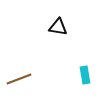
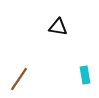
brown line: rotated 35 degrees counterclockwise
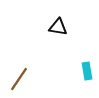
cyan rectangle: moved 2 px right, 4 px up
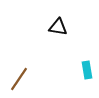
cyan rectangle: moved 1 px up
